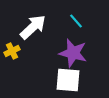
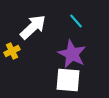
purple star: moved 1 px left, 1 px down; rotated 12 degrees clockwise
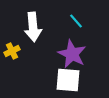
white arrow: rotated 128 degrees clockwise
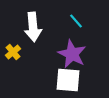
yellow cross: moved 1 px right, 1 px down; rotated 14 degrees counterclockwise
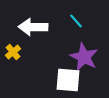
white arrow: rotated 96 degrees clockwise
purple star: moved 12 px right, 3 px down
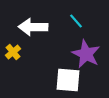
purple star: moved 2 px right, 3 px up
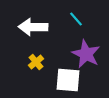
cyan line: moved 2 px up
yellow cross: moved 23 px right, 10 px down
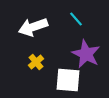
white arrow: rotated 20 degrees counterclockwise
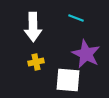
cyan line: moved 1 px up; rotated 28 degrees counterclockwise
white arrow: rotated 72 degrees counterclockwise
yellow cross: rotated 28 degrees clockwise
